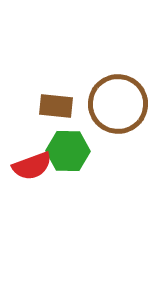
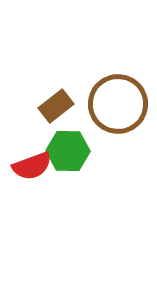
brown rectangle: rotated 44 degrees counterclockwise
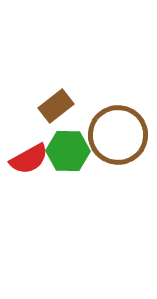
brown circle: moved 31 px down
red semicircle: moved 3 px left, 7 px up; rotated 9 degrees counterclockwise
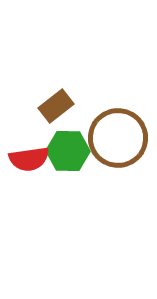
brown circle: moved 3 px down
red semicircle: rotated 21 degrees clockwise
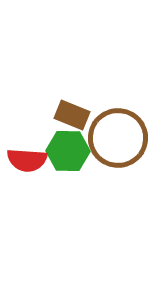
brown rectangle: moved 16 px right, 9 px down; rotated 60 degrees clockwise
red semicircle: moved 2 px left, 1 px down; rotated 12 degrees clockwise
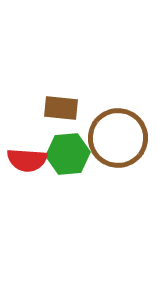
brown rectangle: moved 11 px left, 7 px up; rotated 16 degrees counterclockwise
green hexagon: moved 3 px down; rotated 6 degrees counterclockwise
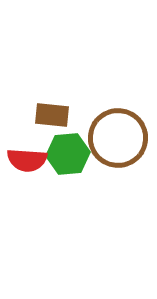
brown rectangle: moved 9 px left, 7 px down
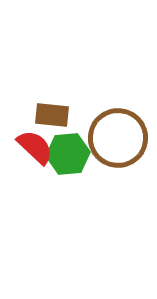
red semicircle: moved 8 px right, 13 px up; rotated 141 degrees counterclockwise
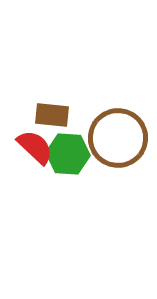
green hexagon: rotated 9 degrees clockwise
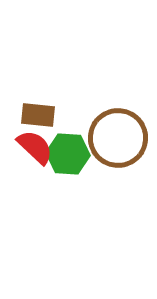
brown rectangle: moved 14 px left
